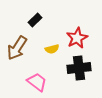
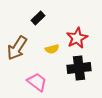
black rectangle: moved 3 px right, 2 px up
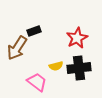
black rectangle: moved 4 px left, 13 px down; rotated 24 degrees clockwise
yellow semicircle: moved 4 px right, 17 px down
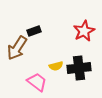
red star: moved 7 px right, 7 px up
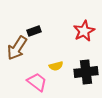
black cross: moved 7 px right, 4 px down
